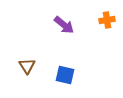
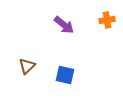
brown triangle: rotated 18 degrees clockwise
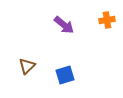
blue square: rotated 30 degrees counterclockwise
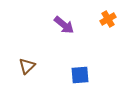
orange cross: moved 1 px right, 1 px up; rotated 21 degrees counterclockwise
blue square: moved 15 px right; rotated 12 degrees clockwise
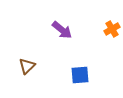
orange cross: moved 4 px right, 10 px down
purple arrow: moved 2 px left, 5 px down
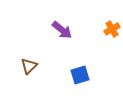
brown triangle: moved 2 px right
blue square: rotated 12 degrees counterclockwise
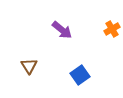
brown triangle: rotated 18 degrees counterclockwise
blue square: rotated 18 degrees counterclockwise
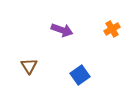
purple arrow: rotated 20 degrees counterclockwise
